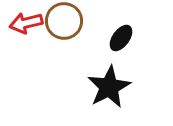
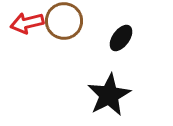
red arrow: moved 1 px right
black star: moved 8 px down
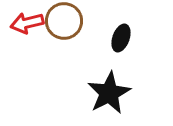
black ellipse: rotated 16 degrees counterclockwise
black star: moved 2 px up
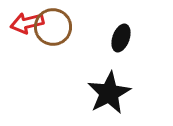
brown circle: moved 11 px left, 6 px down
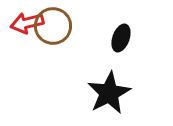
brown circle: moved 1 px up
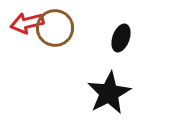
brown circle: moved 2 px right, 2 px down
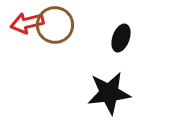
brown circle: moved 3 px up
black star: rotated 21 degrees clockwise
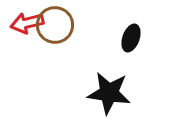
black ellipse: moved 10 px right
black star: rotated 15 degrees clockwise
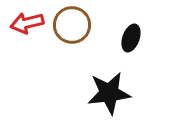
brown circle: moved 17 px right
black star: rotated 15 degrees counterclockwise
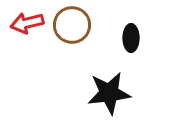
black ellipse: rotated 20 degrees counterclockwise
